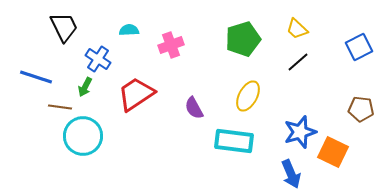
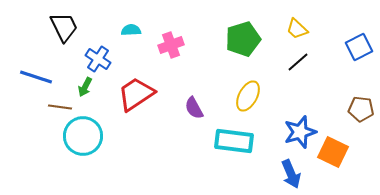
cyan semicircle: moved 2 px right
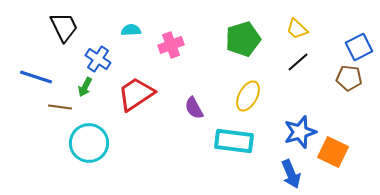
brown pentagon: moved 12 px left, 31 px up
cyan circle: moved 6 px right, 7 px down
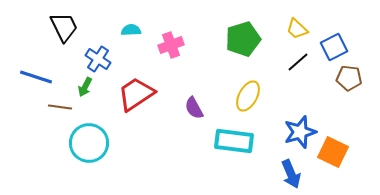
blue square: moved 25 px left
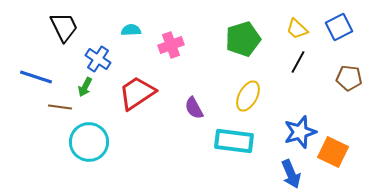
blue square: moved 5 px right, 20 px up
black line: rotated 20 degrees counterclockwise
red trapezoid: moved 1 px right, 1 px up
cyan circle: moved 1 px up
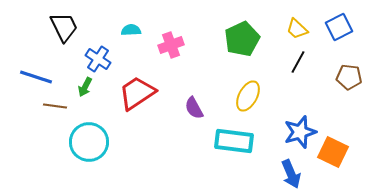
green pentagon: moved 1 px left; rotated 8 degrees counterclockwise
brown pentagon: moved 1 px up
brown line: moved 5 px left, 1 px up
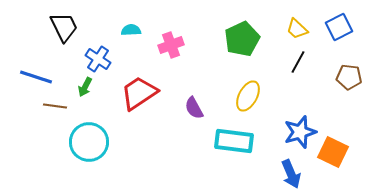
red trapezoid: moved 2 px right
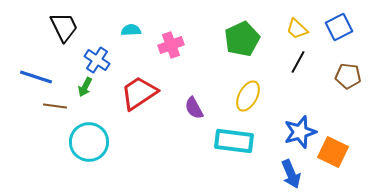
blue cross: moved 1 px left, 1 px down
brown pentagon: moved 1 px left, 1 px up
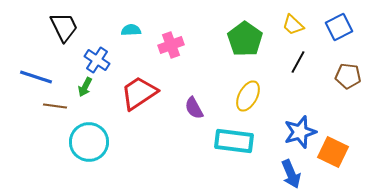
yellow trapezoid: moved 4 px left, 4 px up
green pentagon: moved 3 px right; rotated 12 degrees counterclockwise
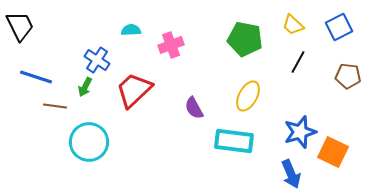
black trapezoid: moved 44 px left, 1 px up
green pentagon: rotated 24 degrees counterclockwise
red trapezoid: moved 5 px left, 3 px up; rotated 9 degrees counterclockwise
